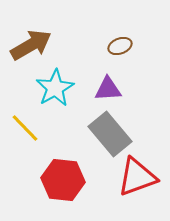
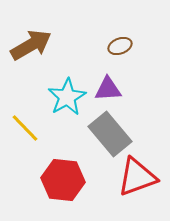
cyan star: moved 12 px right, 9 px down
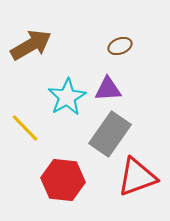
gray rectangle: rotated 75 degrees clockwise
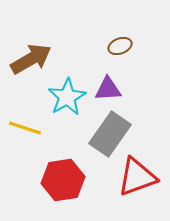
brown arrow: moved 14 px down
yellow line: rotated 28 degrees counterclockwise
red hexagon: rotated 15 degrees counterclockwise
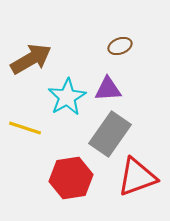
red hexagon: moved 8 px right, 2 px up
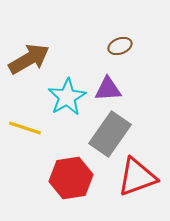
brown arrow: moved 2 px left
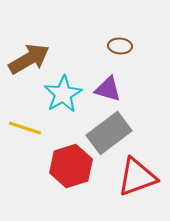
brown ellipse: rotated 25 degrees clockwise
purple triangle: rotated 20 degrees clockwise
cyan star: moved 4 px left, 3 px up
gray rectangle: moved 1 px left, 1 px up; rotated 18 degrees clockwise
red hexagon: moved 12 px up; rotated 9 degrees counterclockwise
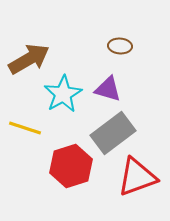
gray rectangle: moved 4 px right
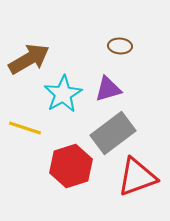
purple triangle: rotated 32 degrees counterclockwise
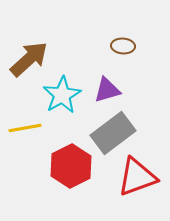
brown ellipse: moved 3 px right
brown arrow: rotated 12 degrees counterclockwise
purple triangle: moved 1 px left, 1 px down
cyan star: moved 1 px left, 1 px down
yellow line: rotated 28 degrees counterclockwise
red hexagon: rotated 9 degrees counterclockwise
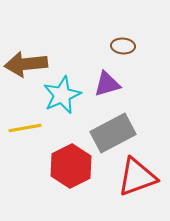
brown arrow: moved 3 px left, 5 px down; rotated 144 degrees counterclockwise
purple triangle: moved 6 px up
cyan star: rotated 6 degrees clockwise
gray rectangle: rotated 9 degrees clockwise
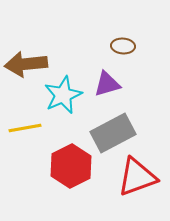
cyan star: moved 1 px right
